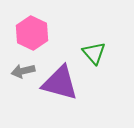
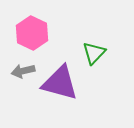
green triangle: rotated 25 degrees clockwise
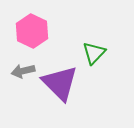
pink hexagon: moved 2 px up
purple triangle: rotated 30 degrees clockwise
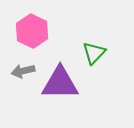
purple triangle: rotated 45 degrees counterclockwise
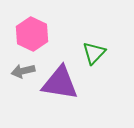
pink hexagon: moved 3 px down
purple triangle: rotated 9 degrees clockwise
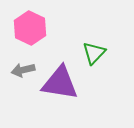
pink hexagon: moved 2 px left, 6 px up
gray arrow: moved 1 px up
